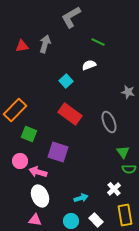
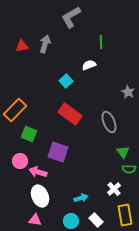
green line: moved 3 px right; rotated 64 degrees clockwise
gray star: rotated 16 degrees clockwise
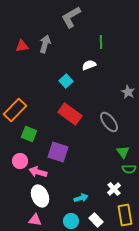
gray ellipse: rotated 15 degrees counterclockwise
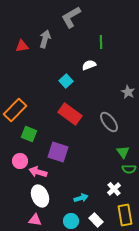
gray arrow: moved 5 px up
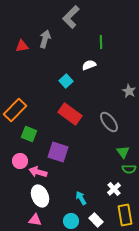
gray L-shape: rotated 15 degrees counterclockwise
gray star: moved 1 px right, 1 px up
cyan arrow: rotated 104 degrees counterclockwise
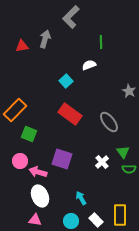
purple square: moved 4 px right, 7 px down
white cross: moved 12 px left, 27 px up
yellow rectangle: moved 5 px left; rotated 10 degrees clockwise
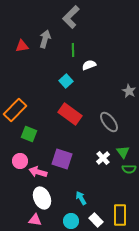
green line: moved 28 px left, 8 px down
white cross: moved 1 px right, 4 px up
white ellipse: moved 2 px right, 2 px down
